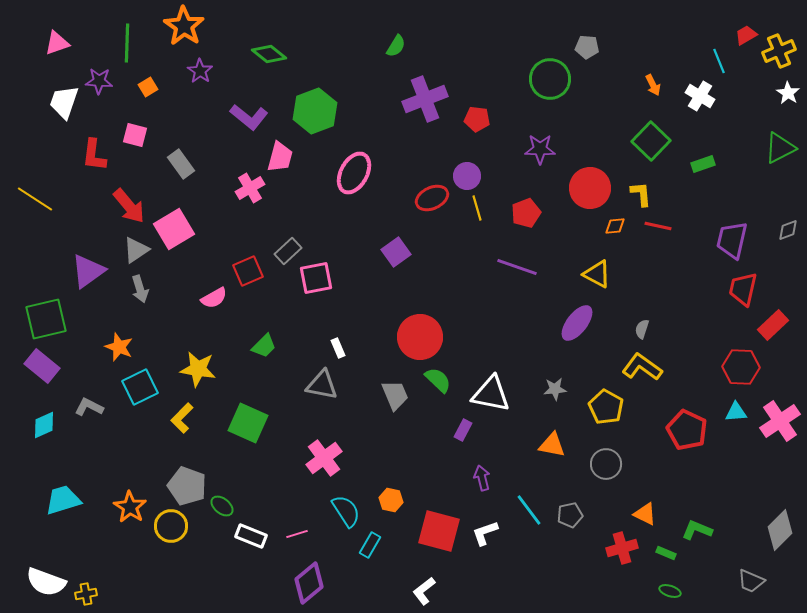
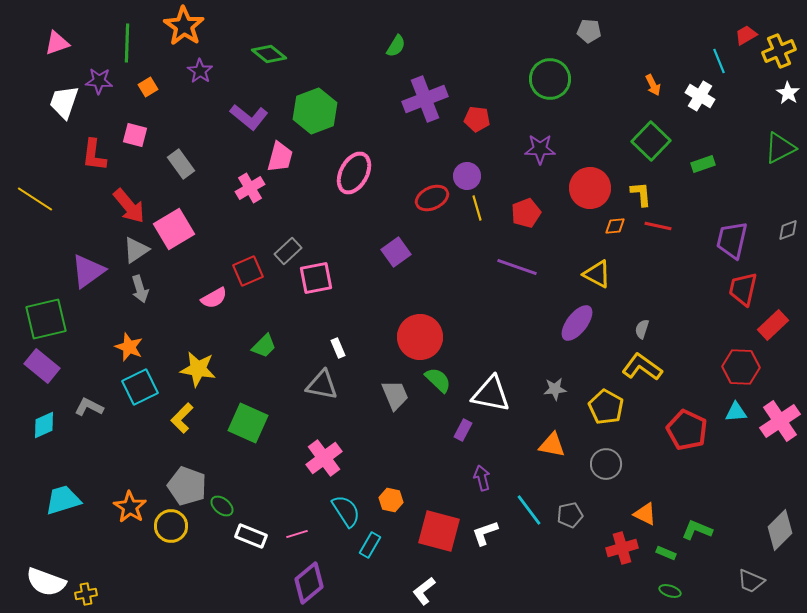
gray pentagon at (587, 47): moved 2 px right, 16 px up
orange star at (119, 347): moved 10 px right
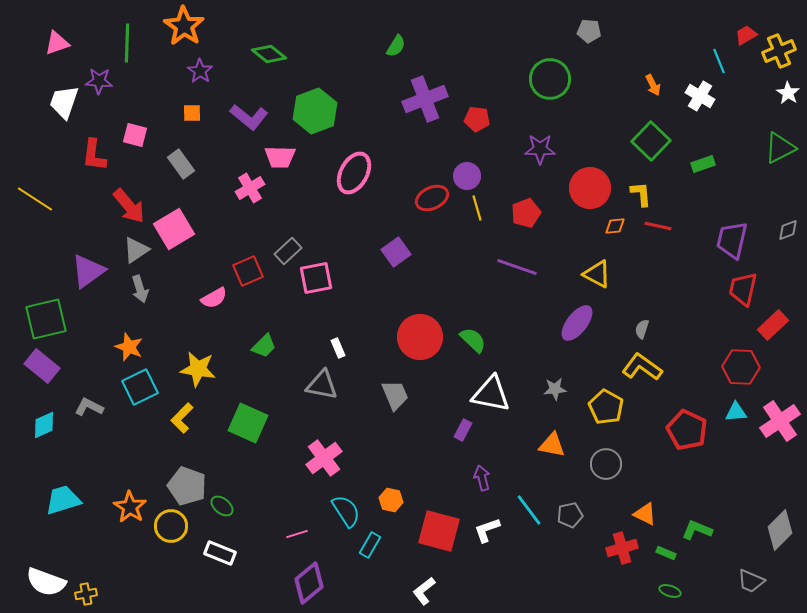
orange square at (148, 87): moved 44 px right, 26 px down; rotated 30 degrees clockwise
pink trapezoid at (280, 157): rotated 76 degrees clockwise
green semicircle at (438, 380): moved 35 px right, 40 px up
white L-shape at (485, 533): moved 2 px right, 3 px up
white rectangle at (251, 536): moved 31 px left, 17 px down
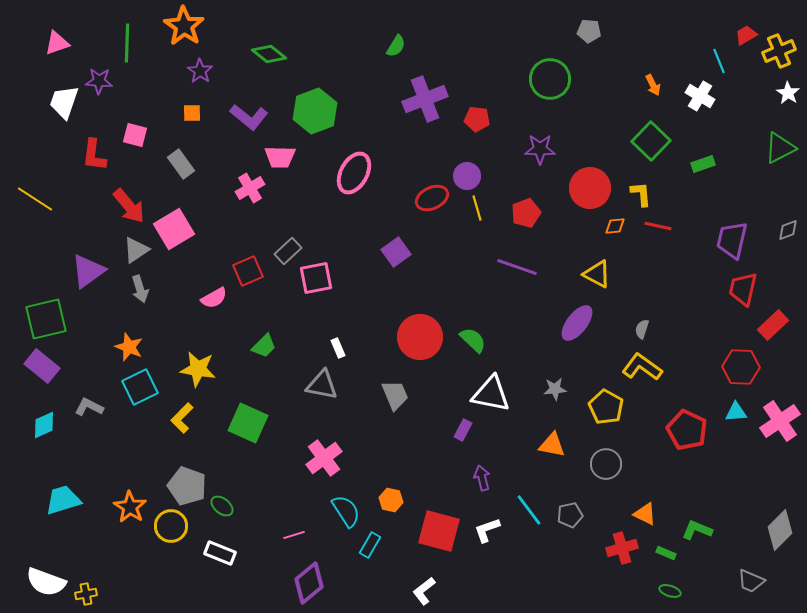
pink line at (297, 534): moved 3 px left, 1 px down
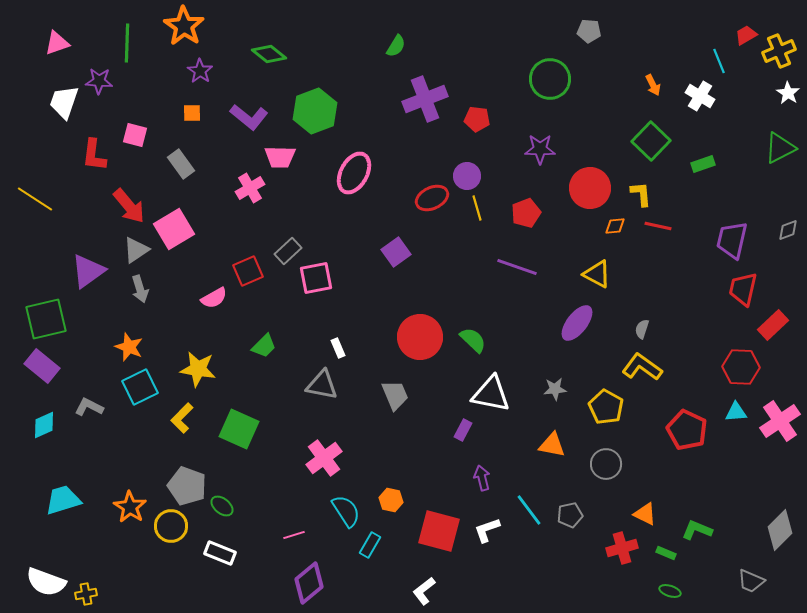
green square at (248, 423): moved 9 px left, 6 px down
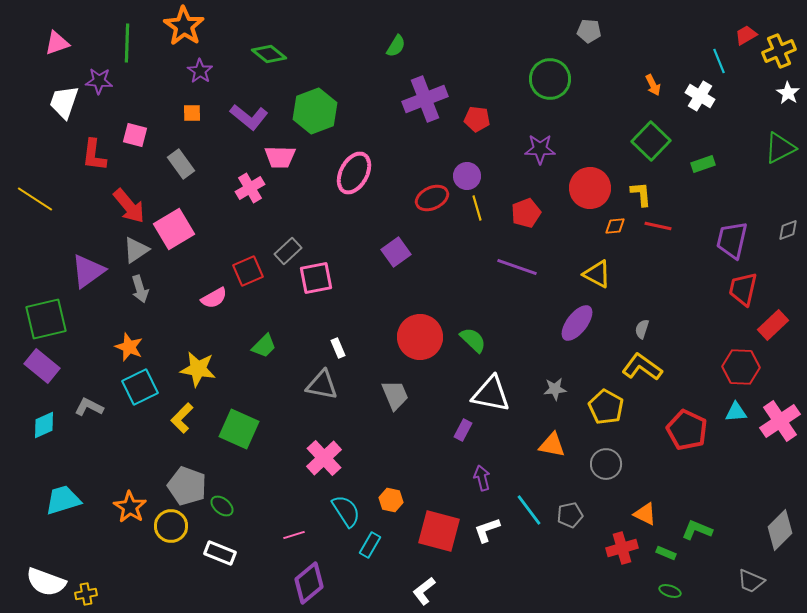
pink cross at (324, 458): rotated 6 degrees counterclockwise
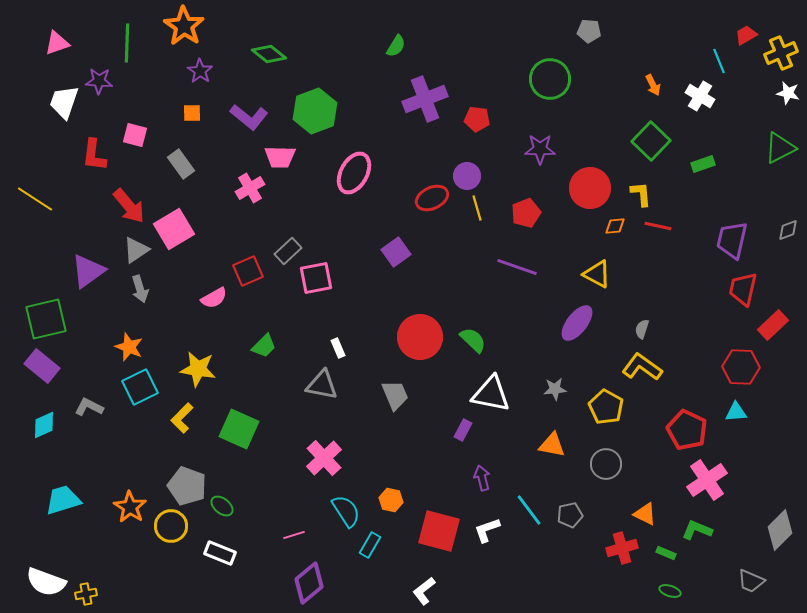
yellow cross at (779, 51): moved 2 px right, 2 px down
white star at (788, 93): rotated 20 degrees counterclockwise
pink cross at (780, 421): moved 73 px left, 59 px down
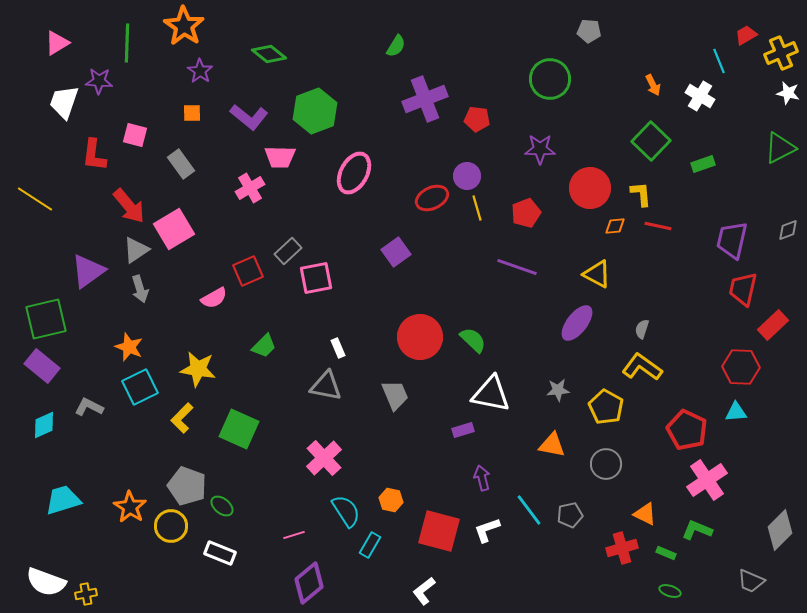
pink triangle at (57, 43): rotated 12 degrees counterclockwise
gray triangle at (322, 385): moved 4 px right, 1 px down
gray star at (555, 389): moved 3 px right, 1 px down
purple rectangle at (463, 430): rotated 45 degrees clockwise
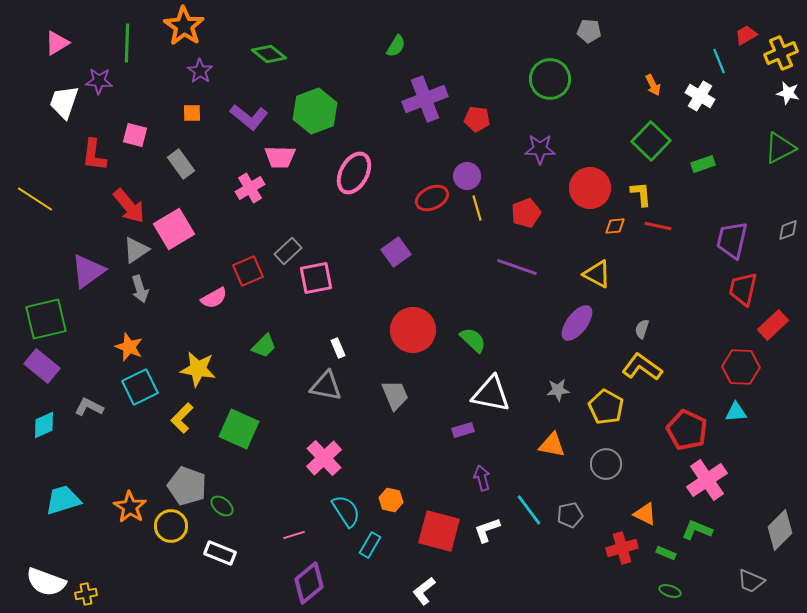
red circle at (420, 337): moved 7 px left, 7 px up
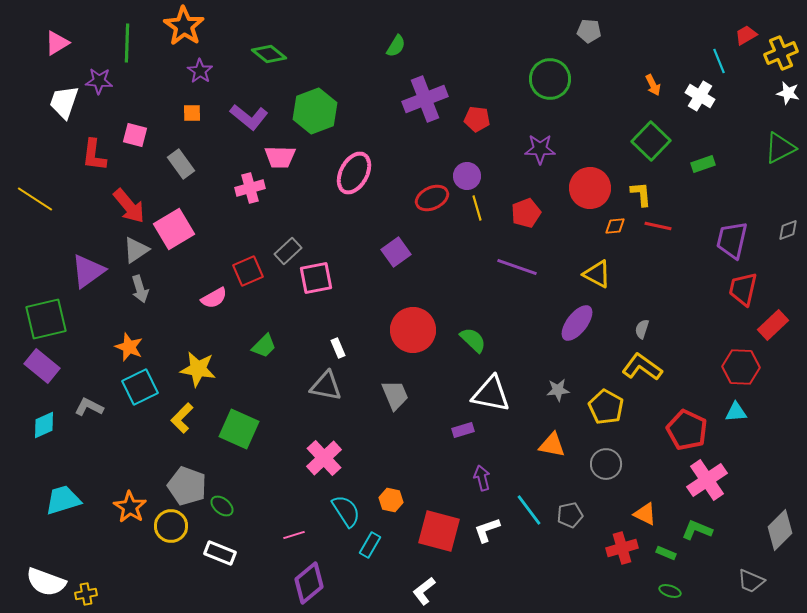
pink cross at (250, 188): rotated 16 degrees clockwise
